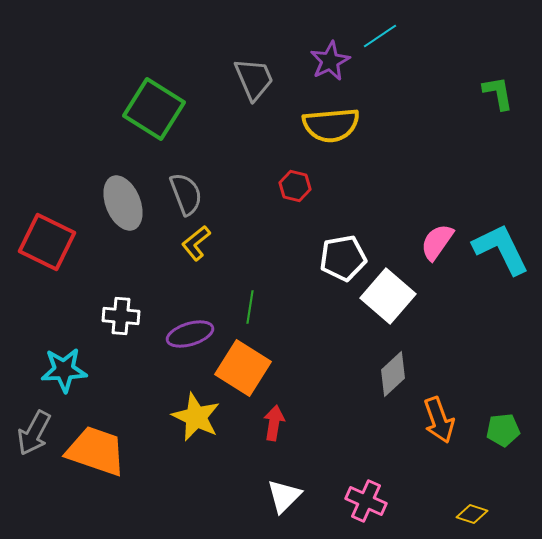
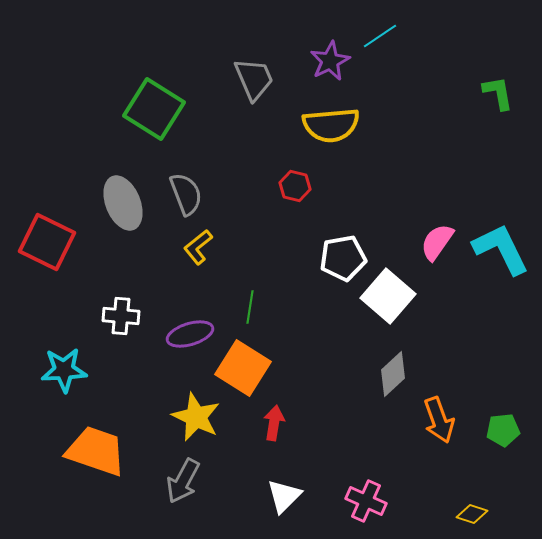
yellow L-shape: moved 2 px right, 4 px down
gray arrow: moved 149 px right, 48 px down
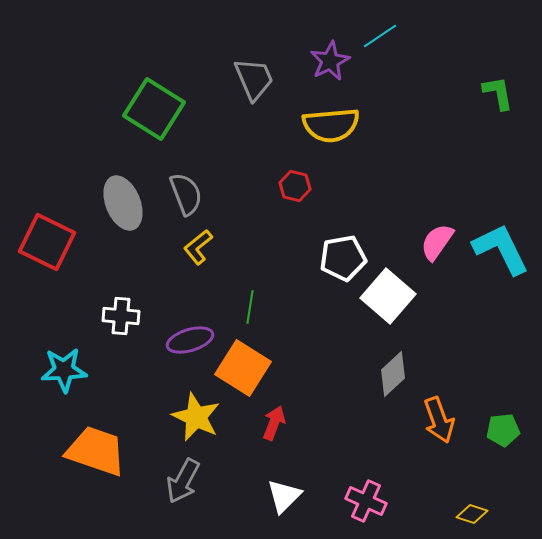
purple ellipse: moved 6 px down
red arrow: rotated 12 degrees clockwise
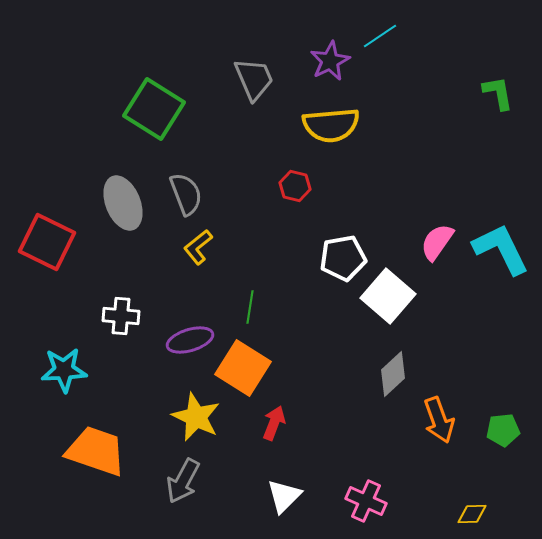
yellow diamond: rotated 20 degrees counterclockwise
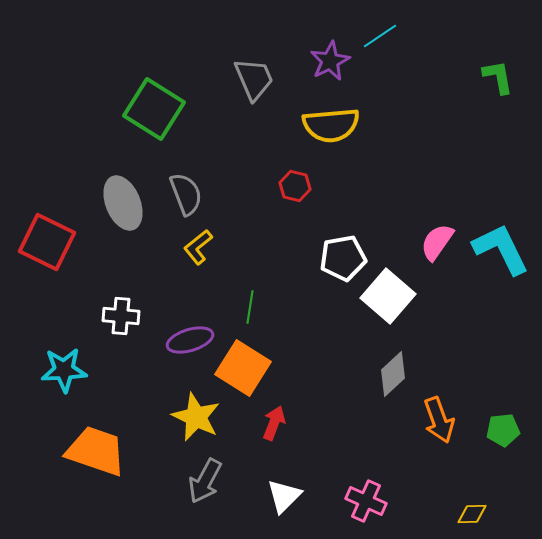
green L-shape: moved 16 px up
gray arrow: moved 22 px right
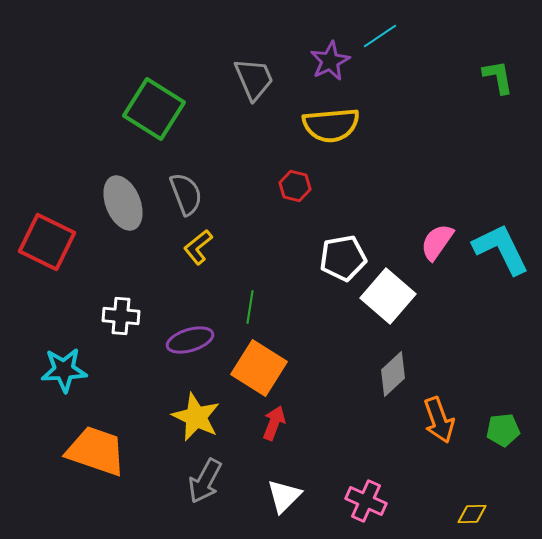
orange square: moved 16 px right
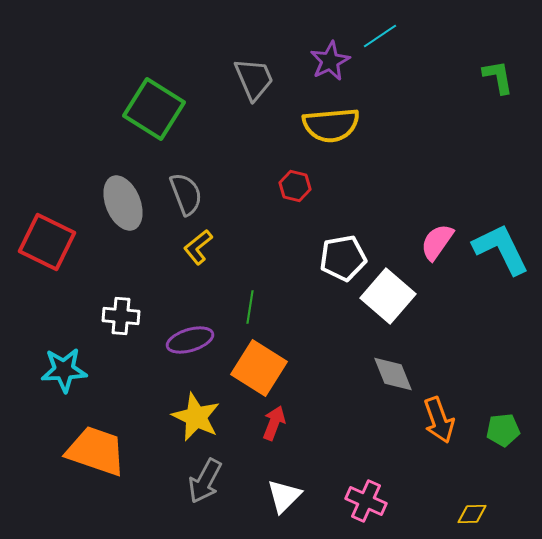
gray diamond: rotated 69 degrees counterclockwise
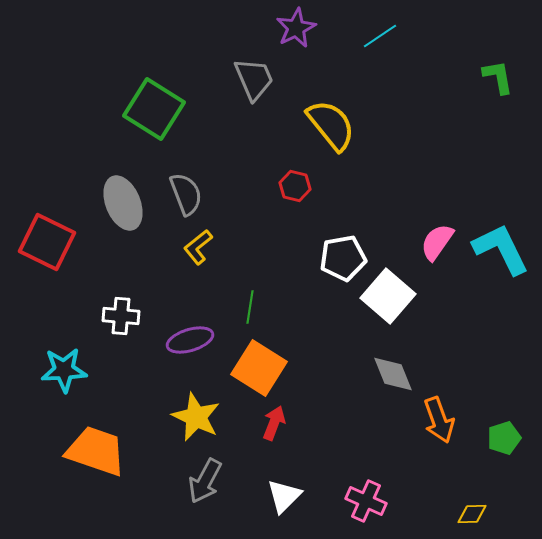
purple star: moved 34 px left, 33 px up
yellow semicircle: rotated 124 degrees counterclockwise
green pentagon: moved 1 px right, 8 px down; rotated 12 degrees counterclockwise
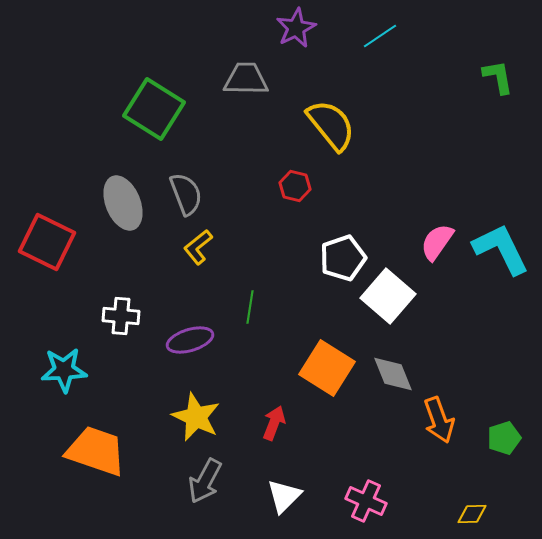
gray trapezoid: moved 8 px left; rotated 66 degrees counterclockwise
white pentagon: rotated 9 degrees counterclockwise
orange square: moved 68 px right
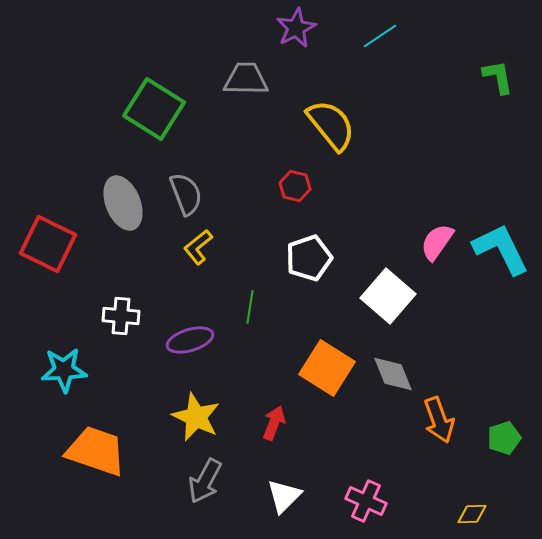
red square: moved 1 px right, 2 px down
white pentagon: moved 34 px left
